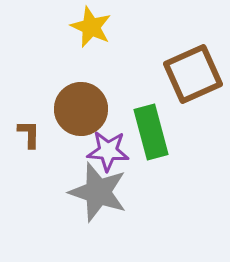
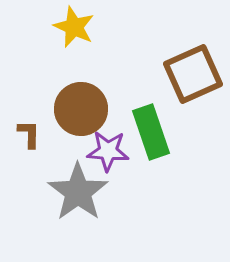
yellow star: moved 17 px left
green rectangle: rotated 4 degrees counterclockwise
gray star: moved 20 px left; rotated 18 degrees clockwise
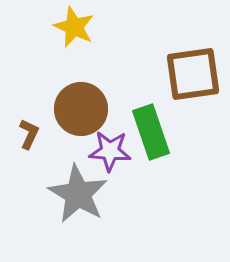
brown square: rotated 16 degrees clockwise
brown L-shape: rotated 24 degrees clockwise
purple star: moved 2 px right
gray star: moved 2 px down; rotated 6 degrees counterclockwise
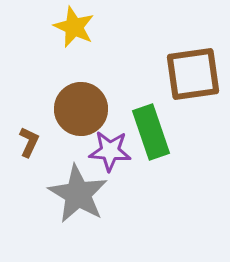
brown L-shape: moved 8 px down
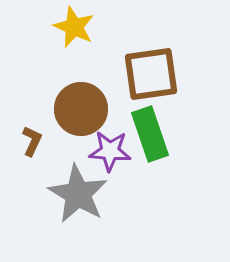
brown square: moved 42 px left
green rectangle: moved 1 px left, 2 px down
brown L-shape: moved 3 px right, 1 px up
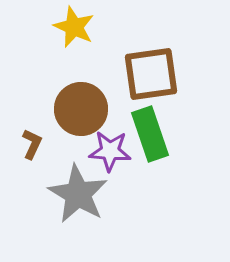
brown L-shape: moved 3 px down
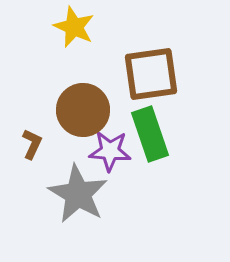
brown circle: moved 2 px right, 1 px down
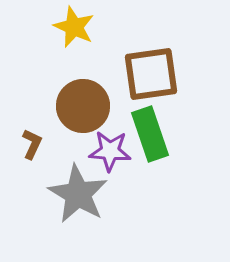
brown circle: moved 4 px up
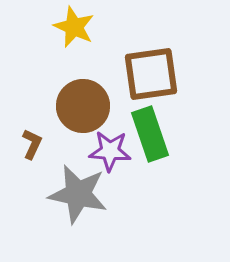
gray star: rotated 18 degrees counterclockwise
